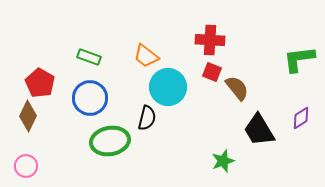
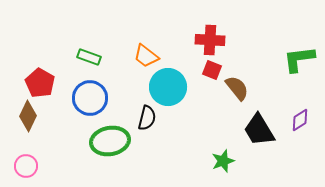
red square: moved 2 px up
purple diamond: moved 1 px left, 2 px down
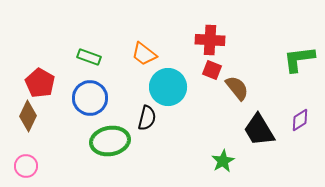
orange trapezoid: moved 2 px left, 2 px up
green star: rotated 10 degrees counterclockwise
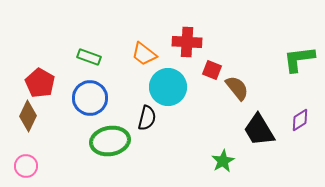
red cross: moved 23 px left, 2 px down
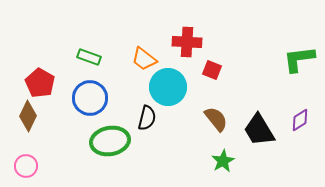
orange trapezoid: moved 5 px down
brown semicircle: moved 21 px left, 31 px down
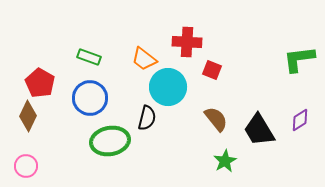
green star: moved 2 px right
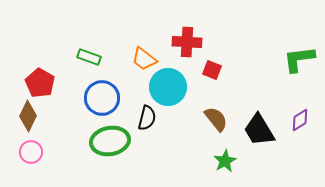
blue circle: moved 12 px right
pink circle: moved 5 px right, 14 px up
